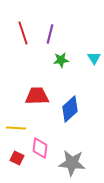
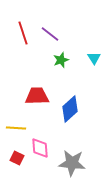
purple line: rotated 66 degrees counterclockwise
green star: rotated 14 degrees counterclockwise
pink diamond: rotated 10 degrees counterclockwise
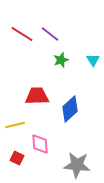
red line: moved 1 px left, 1 px down; rotated 40 degrees counterclockwise
cyan triangle: moved 1 px left, 2 px down
yellow line: moved 1 px left, 3 px up; rotated 18 degrees counterclockwise
pink diamond: moved 4 px up
gray star: moved 5 px right, 2 px down
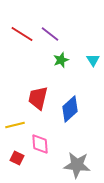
red trapezoid: moved 1 px right, 2 px down; rotated 75 degrees counterclockwise
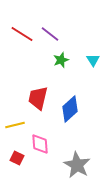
gray star: rotated 24 degrees clockwise
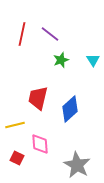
red line: rotated 70 degrees clockwise
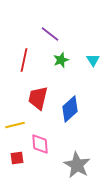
red line: moved 2 px right, 26 px down
red square: rotated 32 degrees counterclockwise
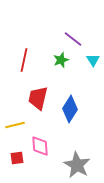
purple line: moved 23 px right, 5 px down
blue diamond: rotated 16 degrees counterclockwise
pink diamond: moved 2 px down
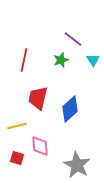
blue diamond: rotated 16 degrees clockwise
yellow line: moved 2 px right, 1 px down
red square: rotated 24 degrees clockwise
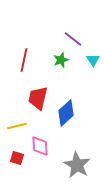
blue diamond: moved 4 px left, 4 px down
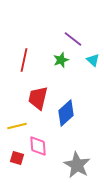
cyan triangle: rotated 16 degrees counterclockwise
pink diamond: moved 2 px left
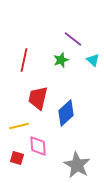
yellow line: moved 2 px right
